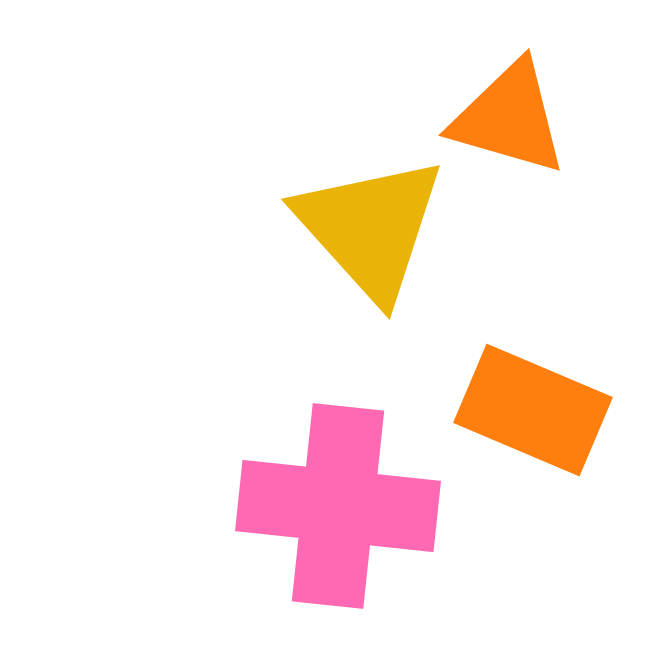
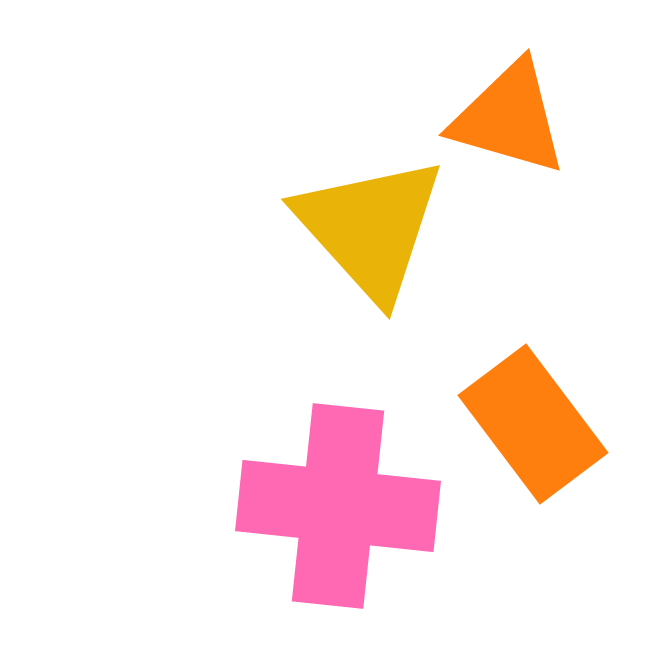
orange rectangle: moved 14 px down; rotated 30 degrees clockwise
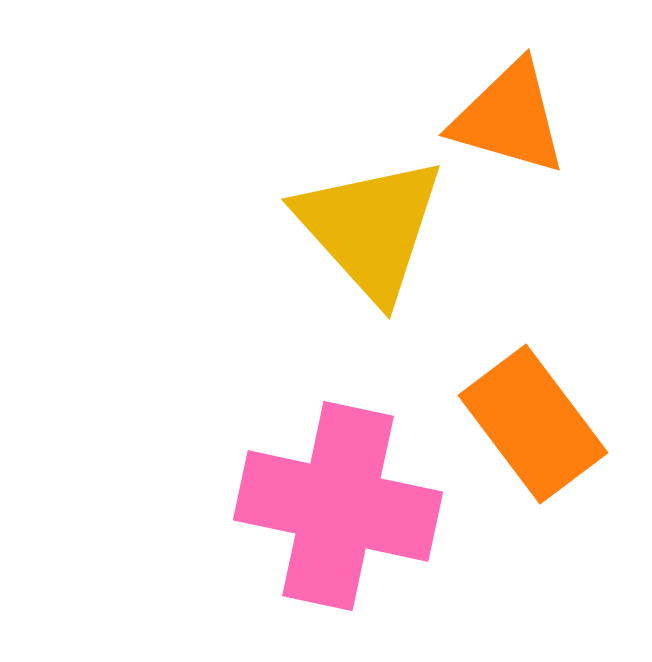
pink cross: rotated 6 degrees clockwise
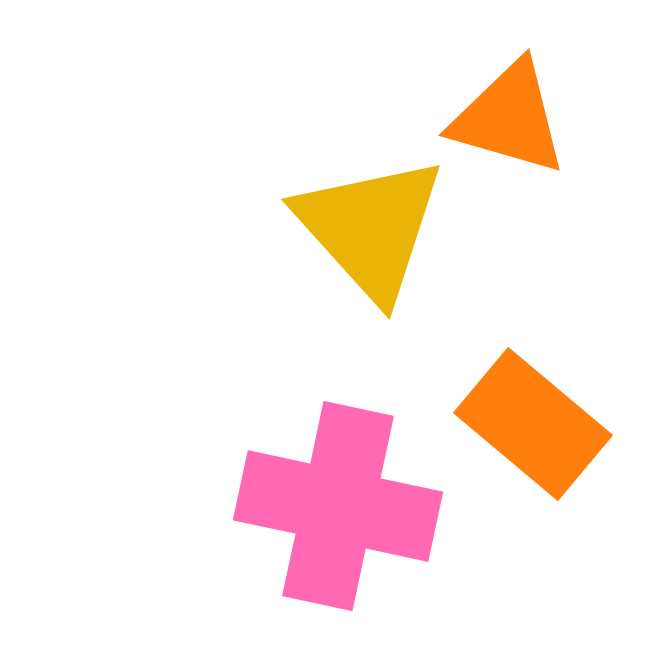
orange rectangle: rotated 13 degrees counterclockwise
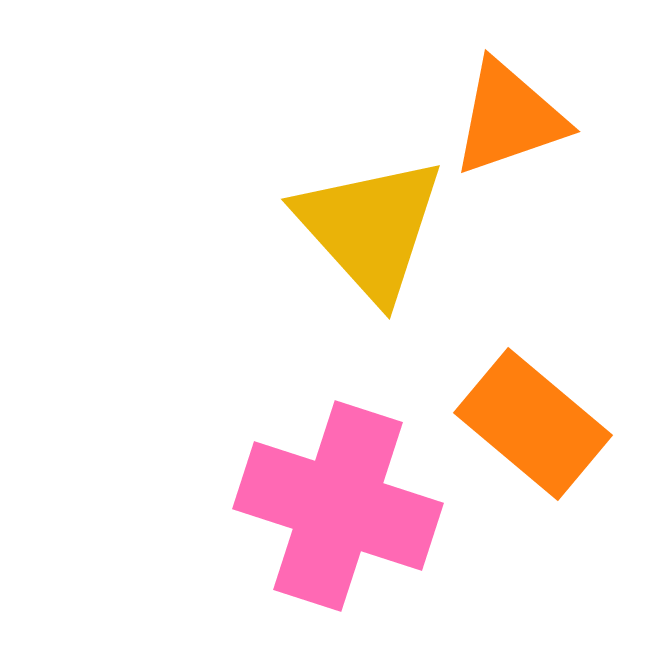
orange triangle: rotated 35 degrees counterclockwise
pink cross: rotated 6 degrees clockwise
